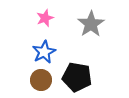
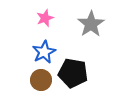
black pentagon: moved 4 px left, 4 px up
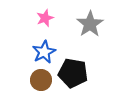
gray star: moved 1 px left
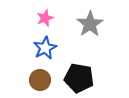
blue star: moved 1 px right, 4 px up
black pentagon: moved 6 px right, 5 px down
brown circle: moved 1 px left
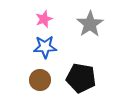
pink star: moved 1 px left, 1 px down
blue star: moved 1 px up; rotated 25 degrees clockwise
black pentagon: moved 2 px right
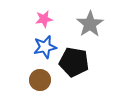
pink star: rotated 12 degrees clockwise
blue star: rotated 10 degrees counterclockwise
black pentagon: moved 7 px left, 16 px up
